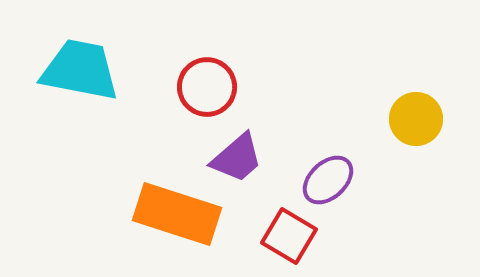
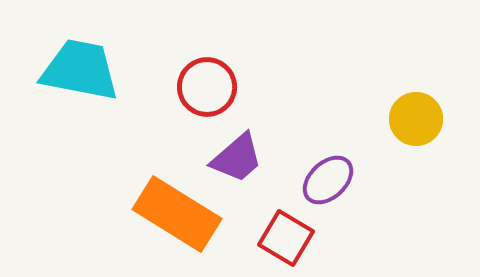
orange rectangle: rotated 14 degrees clockwise
red square: moved 3 px left, 2 px down
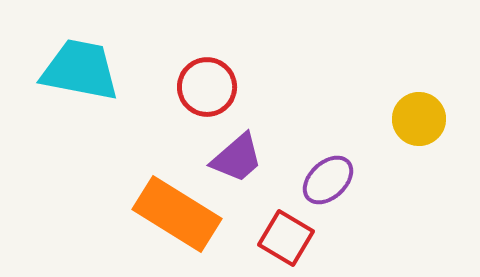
yellow circle: moved 3 px right
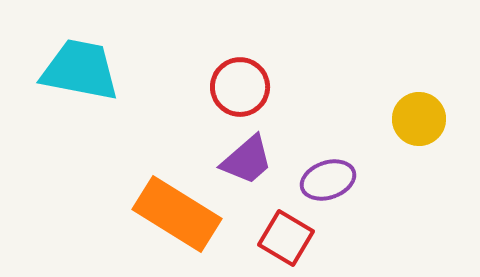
red circle: moved 33 px right
purple trapezoid: moved 10 px right, 2 px down
purple ellipse: rotated 24 degrees clockwise
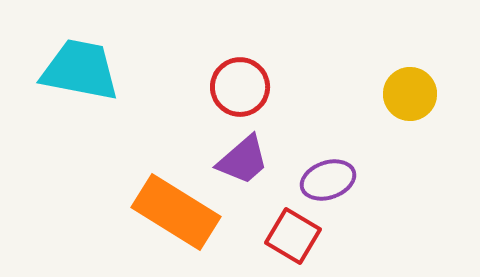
yellow circle: moved 9 px left, 25 px up
purple trapezoid: moved 4 px left
orange rectangle: moved 1 px left, 2 px up
red square: moved 7 px right, 2 px up
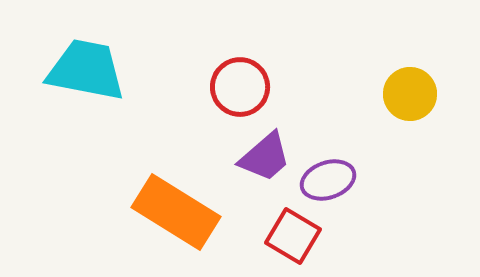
cyan trapezoid: moved 6 px right
purple trapezoid: moved 22 px right, 3 px up
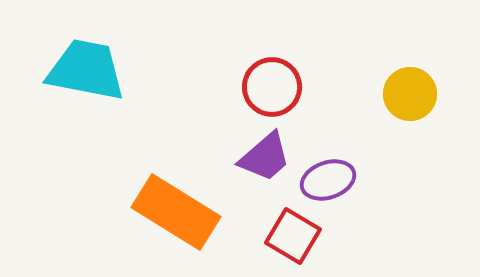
red circle: moved 32 px right
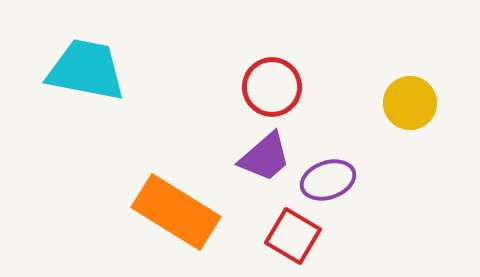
yellow circle: moved 9 px down
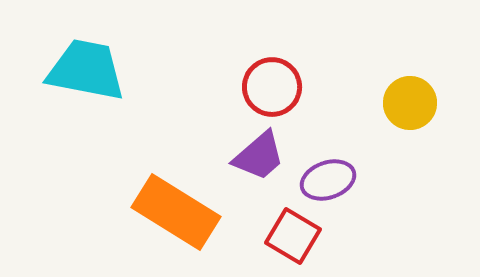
purple trapezoid: moved 6 px left, 1 px up
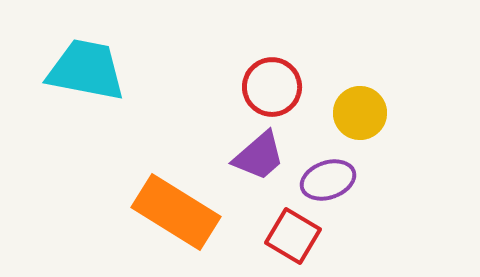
yellow circle: moved 50 px left, 10 px down
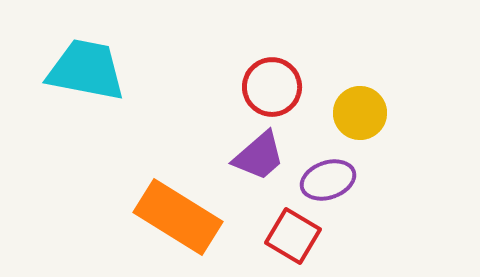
orange rectangle: moved 2 px right, 5 px down
